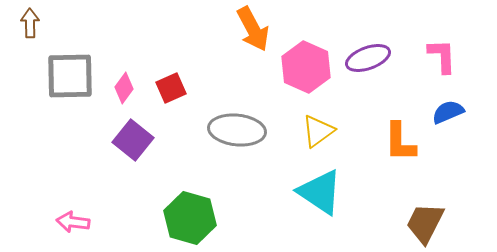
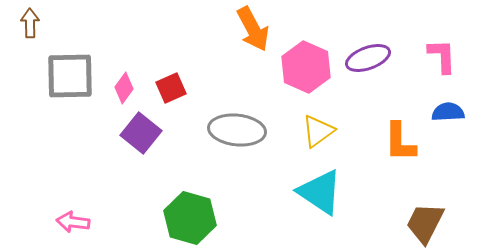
blue semicircle: rotated 20 degrees clockwise
purple square: moved 8 px right, 7 px up
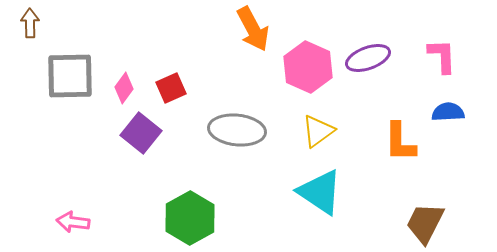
pink hexagon: moved 2 px right
green hexagon: rotated 15 degrees clockwise
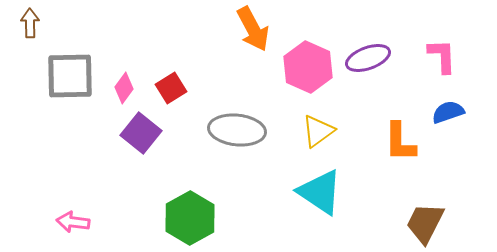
red square: rotated 8 degrees counterclockwise
blue semicircle: rotated 16 degrees counterclockwise
